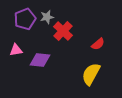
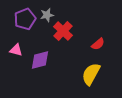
gray star: moved 2 px up
pink triangle: rotated 24 degrees clockwise
purple diamond: rotated 20 degrees counterclockwise
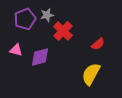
purple diamond: moved 3 px up
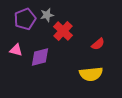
yellow semicircle: rotated 125 degrees counterclockwise
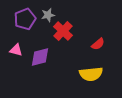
gray star: moved 1 px right
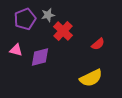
yellow semicircle: moved 4 px down; rotated 20 degrees counterclockwise
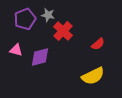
gray star: rotated 24 degrees clockwise
yellow semicircle: moved 2 px right, 2 px up
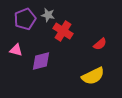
red cross: rotated 12 degrees counterclockwise
red semicircle: moved 2 px right
purple diamond: moved 1 px right, 4 px down
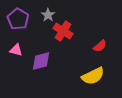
gray star: rotated 24 degrees clockwise
purple pentagon: moved 7 px left; rotated 20 degrees counterclockwise
red semicircle: moved 2 px down
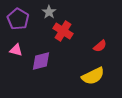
gray star: moved 1 px right, 3 px up
